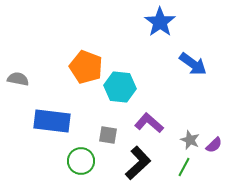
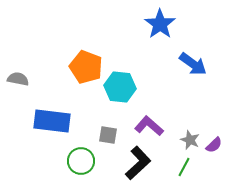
blue star: moved 2 px down
purple L-shape: moved 3 px down
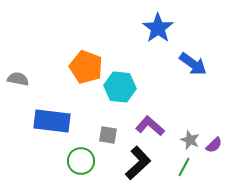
blue star: moved 2 px left, 4 px down
purple L-shape: moved 1 px right
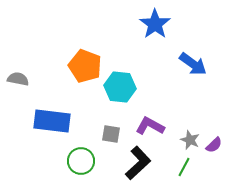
blue star: moved 3 px left, 4 px up
orange pentagon: moved 1 px left, 1 px up
purple L-shape: rotated 12 degrees counterclockwise
gray square: moved 3 px right, 1 px up
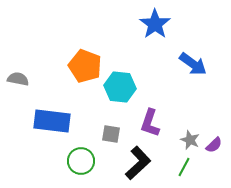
purple L-shape: moved 3 px up; rotated 100 degrees counterclockwise
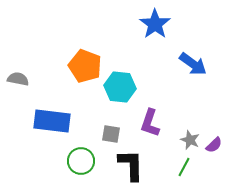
black L-shape: moved 7 px left, 2 px down; rotated 48 degrees counterclockwise
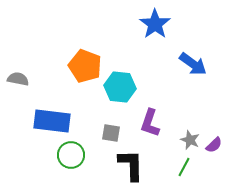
gray square: moved 1 px up
green circle: moved 10 px left, 6 px up
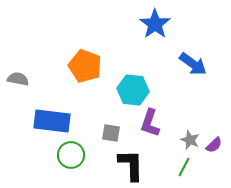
cyan hexagon: moved 13 px right, 3 px down
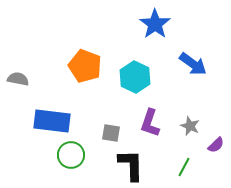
cyan hexagon: moved 2 px right, 13 px up; rotated 20 degrees clockwise
gray star: moved 14 px up
purple semicircle: moved 2 px right
